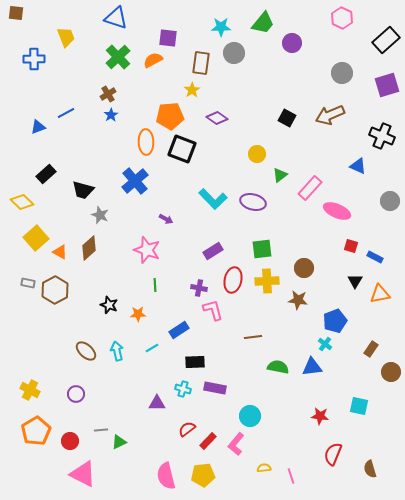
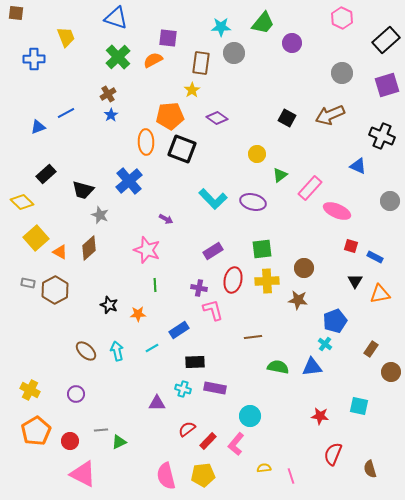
blue cross at (135, 181): moved 6 px left
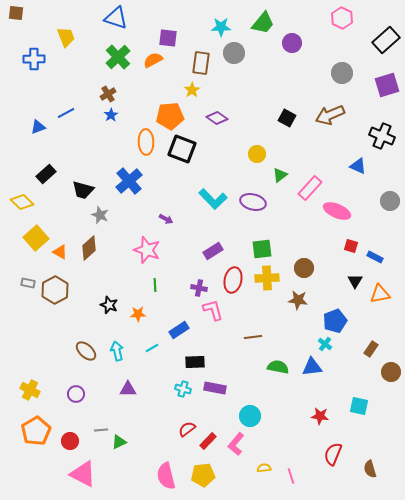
yellow cross at (267, 281): moved 3 px up
purple triangle at (157, 403): moved 29 px left, 14 px up
